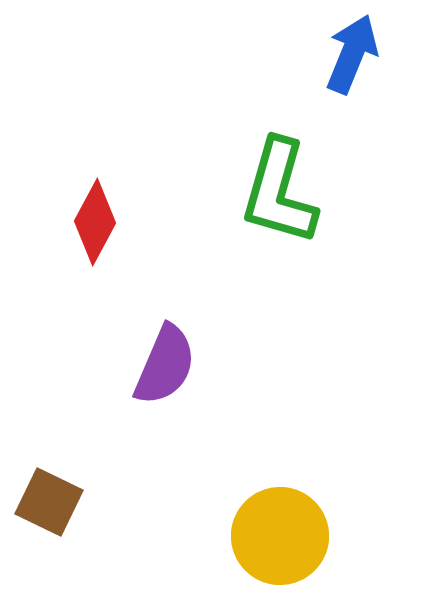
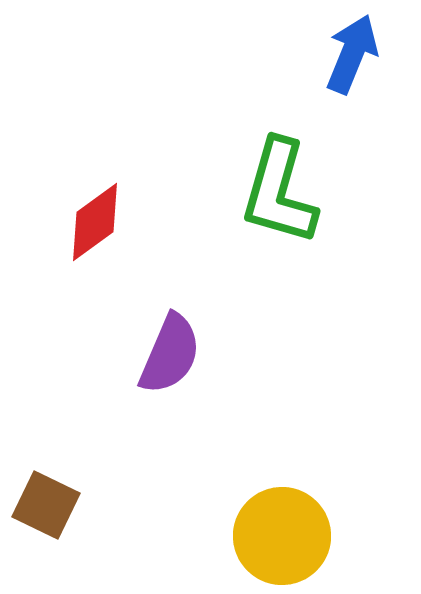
red diamond: rotated 26 degrees clockwise
purple semicircle: moved 5 px right, 11 px up
brown square: moved 3 px left, 3 px down
yellow circle: moved 2 px right
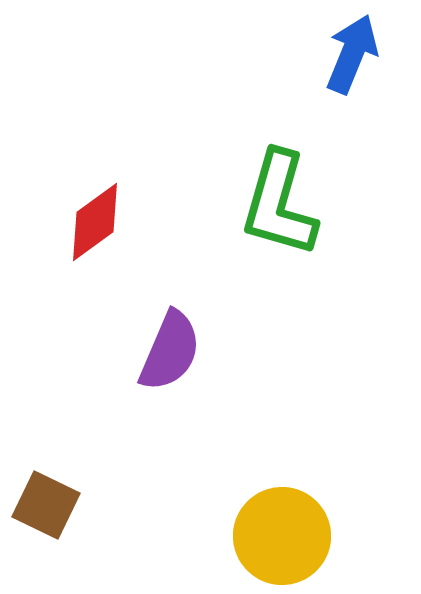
green L-shape: moved 12 px down
purple semicircle: moved 3 px up
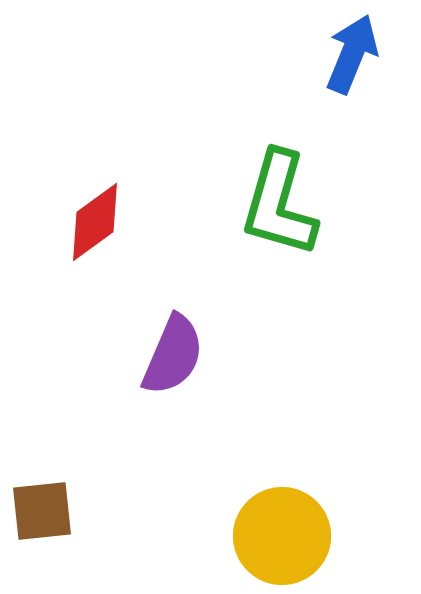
purple semicircle: moved 3 px right, 4 px down
brown square: moved 4 px left, 6 px down; rotated 32 degrees counterclockwise
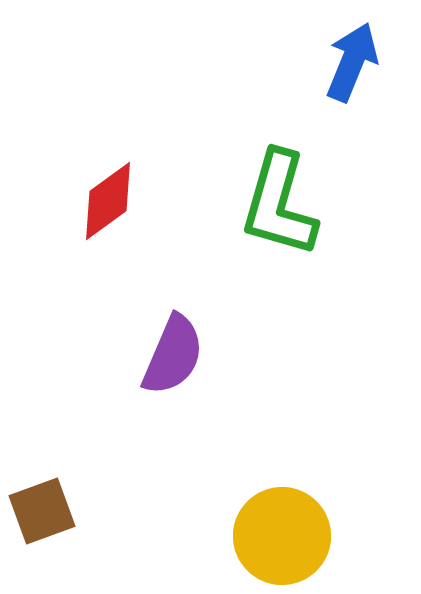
blue arrow: moved 8 px down
red diamond: moved 13 px right, 21 px up
brown square: rotated 14 degrees counterclockwise
